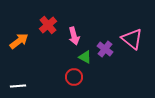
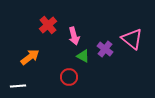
orange arrow: moved 11 px right, 16 px down
green triangle: moved 2 px left, 1 px up
red circle: moved 5 px left
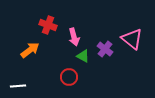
red cross: rotated 30 degrees counterclockwise
pink arrow: moved 1 px down
orange arrow: moved 7 px up
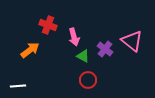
pink triangle: moved 2 px down
red circle: moved 19 px right, 3 px down
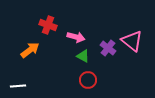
pink arrow: moved 2 px right; rotated 60 degrees counterclockwise
purple cross: moved 3 px right, 1 px up
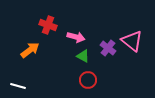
white line: rotated 21 degrees clockwise
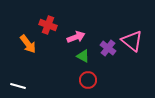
pink arrow: rotated 36 degrees counterclockwise
orange arrow: moved 2 px left, 6 px up; rotated 90 degrees clockwise
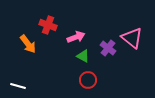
pink triangle: moved 3 px up
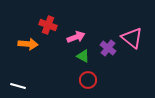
orange arrow: rotated 48 degrees counterclockwise
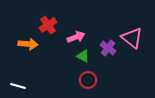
red cross: rotated 36 degrees clockwise
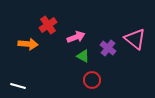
pink triangle: moved 3 px right, 1 px down
red circle: moved 4 px right
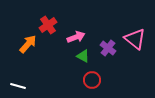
orange arrow: rotated 54 degrees counterclockwise
